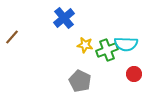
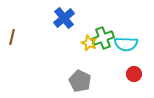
brown line: rotated 28 degrees counterclockwise
yellow star: moved 4 px right, 2 px up; rotated 14 degrees clockwise
green cross: moved 4 px left, 12 px up
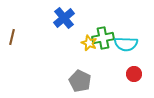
green cross: rotated 10 degrees clockwise
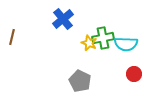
blue cross: moved 1 px left, 1 px down
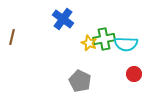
blue cross: rotated 15 degrees counterclockwise
green cross: moved 1 px right, 1 px down
